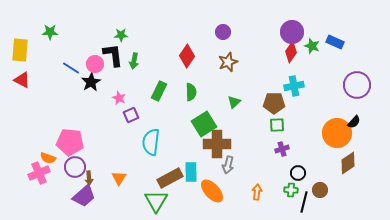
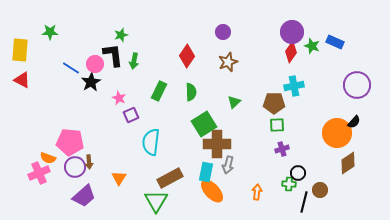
green star at (121, 35): rotated 16 degrees counterclockwise
cyan rectangle at (191, 172): moved 15 px right; rotated 12 degrees clockwise
brown arrow at (89, 178): moved 16 px up
green cross at (291, 190): moved 2 px left, 6 px up
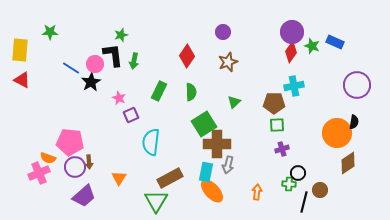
black semicircle at (354, 122): rotated 32 degrees counterclockwise
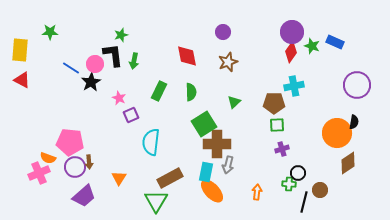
red diamond at (187, 56): rotated 45 degrees counterclockwise
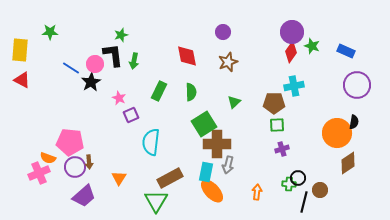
blue rectangle at (335, 42): moved 11 px right, 9 px down
black circle at (298, 173): moved 5 px down
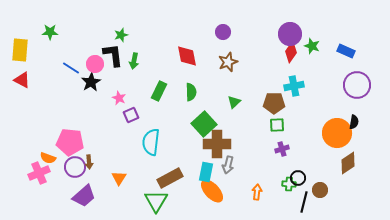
purple circle at (292, 32): moved 2 px left, 2 px down
green square at (204, 124): rotated 10 degrees counterclockwise
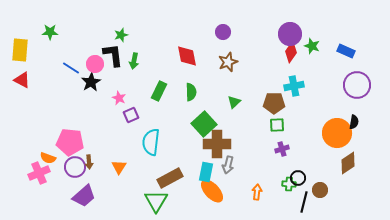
orange triangle at (119, 178): moved 11 px up
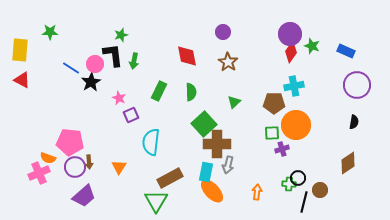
brown star at (228, 62): rotated 18 degrees counterclockwise
green square at (277, 125): moved 5 px left, 8 px down
orange circle at (337, 133): moved 41 px left, 8 px up
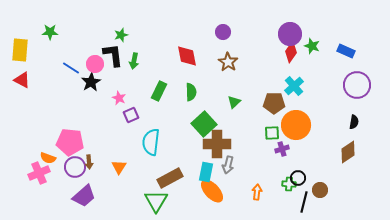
cyan cross at (294, 86): rotated 30 degrees counterclockwise
brown diamond at (348, 163): moved 11 px up
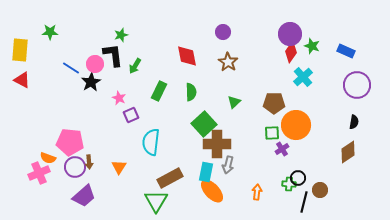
green arrow at (134, 61): moved 1 px right, 5 px down; rotated 21 degrees clockwise
cyan cross at (294, 86): moved 9 px right, 9 px up
purple cross at (282, 149): rotated 16 degrees counterclockwise
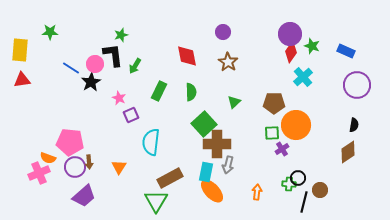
red triangle at (22, 80): rotated 36 degrees counterclockwise
black semicircle at (354, 122): moved 3 px down
